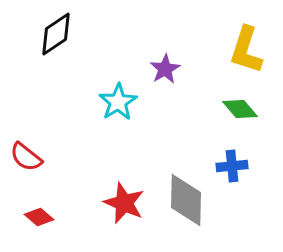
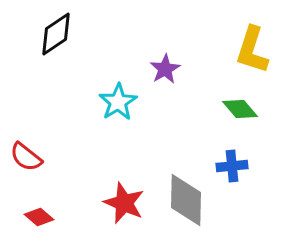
yellow L-shape: moved 6 px right
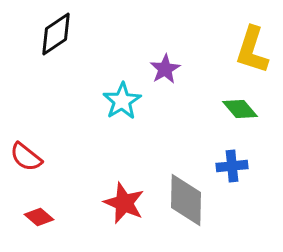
cyan star: moved 4 px right, 1 px up
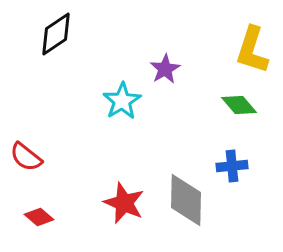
green diamond: moved 1 px left, 4 px up
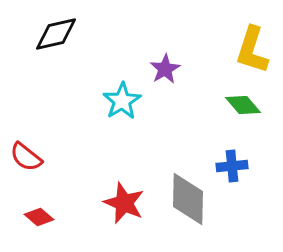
black diamond: rotated 21 degrees clockwise
green diamond: moved 4 px right
gray diamond: moved 2 px right, 1 px up
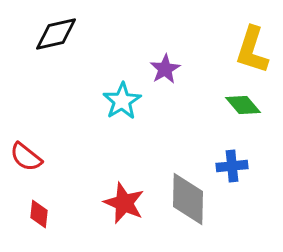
red diamond: moved 3 px up; rotated 56 degrees clockwise
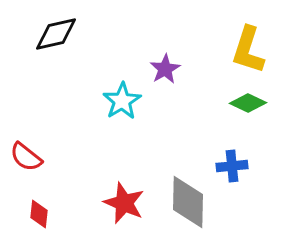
yellow L-shape: moved 4 px left
green diamond: moved 5 px right, 2 px up; rotated 24 degrees counterclockwise
gray diamond: moved 3 px down
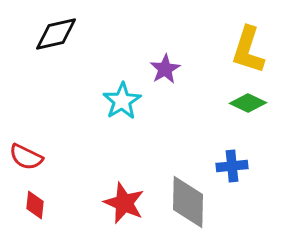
red semicircle: rotated 12 degrees counterclockwise
red diamond: moved 4 px left, 9 px up
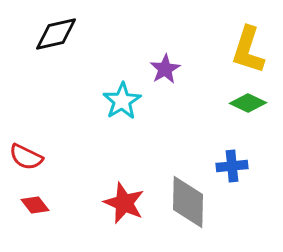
red diamond: rotated 44 degrees counterclockwise
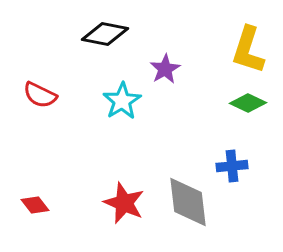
black diamond: moved 49 px right; rotated 24 degrees clockwise
red semicircle: moved 14 px right, 62 px up
gray diamond: rotated 8 degrees counterclockwise
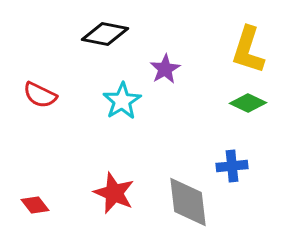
red star: moved 10 px left, 10 px up
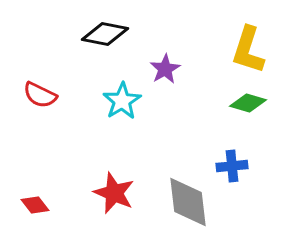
green diamond: rotated 9 degrees counterclockwise
